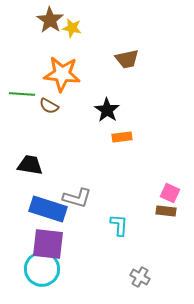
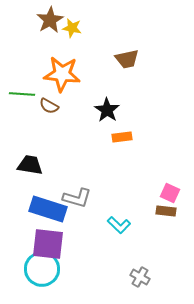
brown star: rotated 8 degrees clockwise
cyan L-shape: rotated 130 degrees clockwise
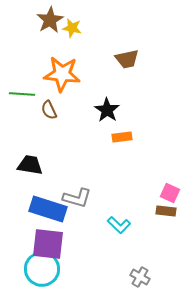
brown semicircle: moved 4 px down; rotated 36 degrees clockwise
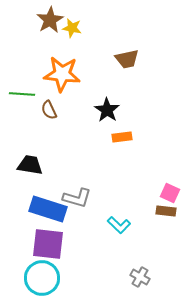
cyan circle: moved 9 px down
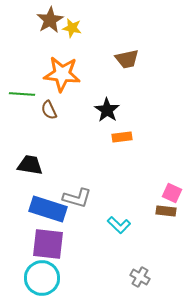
pink square: moved 2 px right
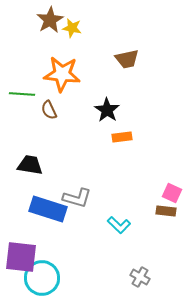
purple square: moved 27 px left, 13 px down
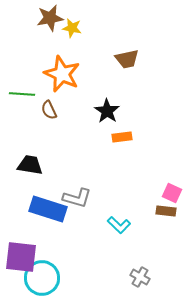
brown star: moved 2 px up; rotated 20 degrees clockwise
orange star: rotated 18 degrees clockwise
black star: moved 1 px down
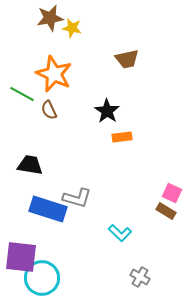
orange star: moved 8 px left
green line: rotated 25 degrees clockwise
brown rectangle: rotated 24 degrees clockwise
cyan L-shape: moved 1 px right, 8 px down
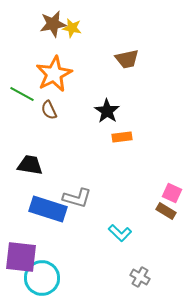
brown star: moved 3 px right, 6 px down
orange star: rotated 21 degrees clockwise
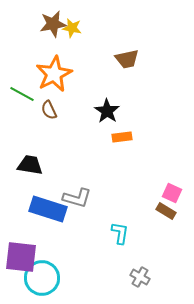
cyan L-shape: rotated 125 degrees counterclockwise
